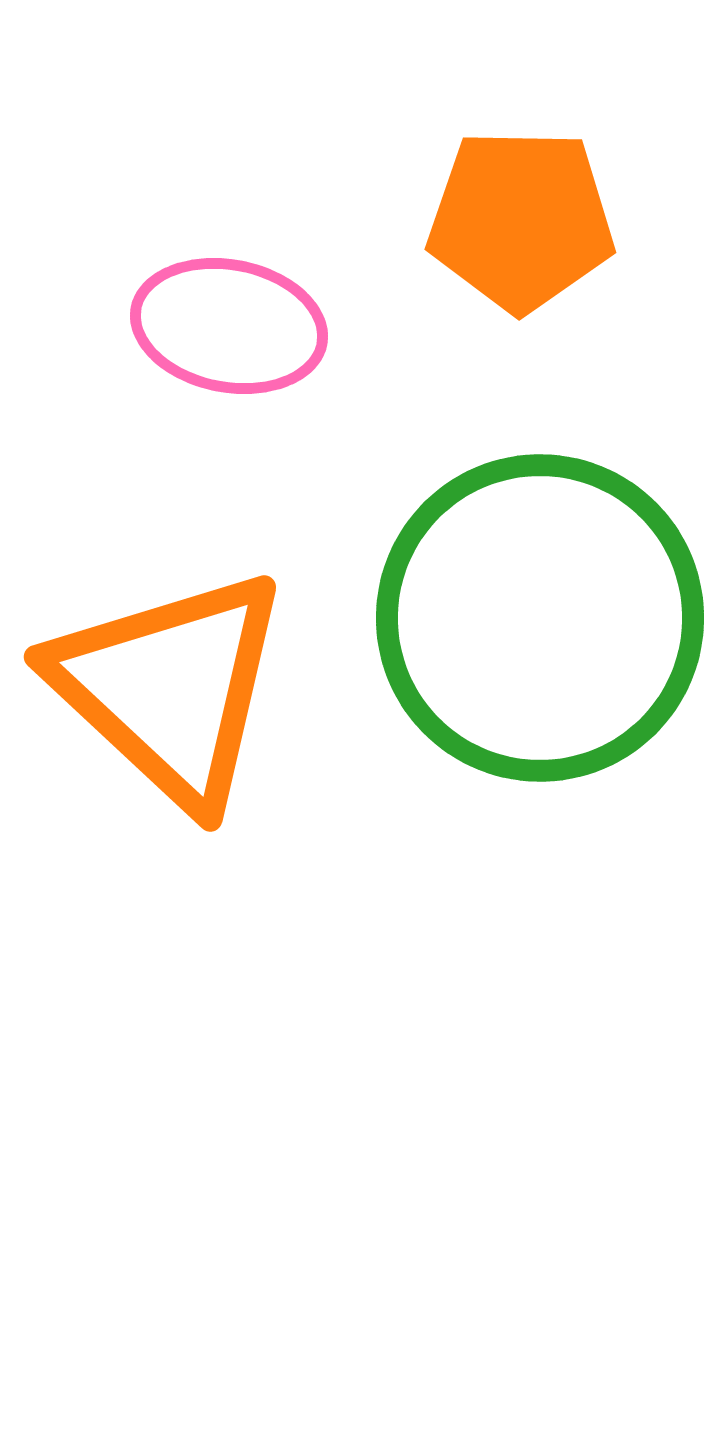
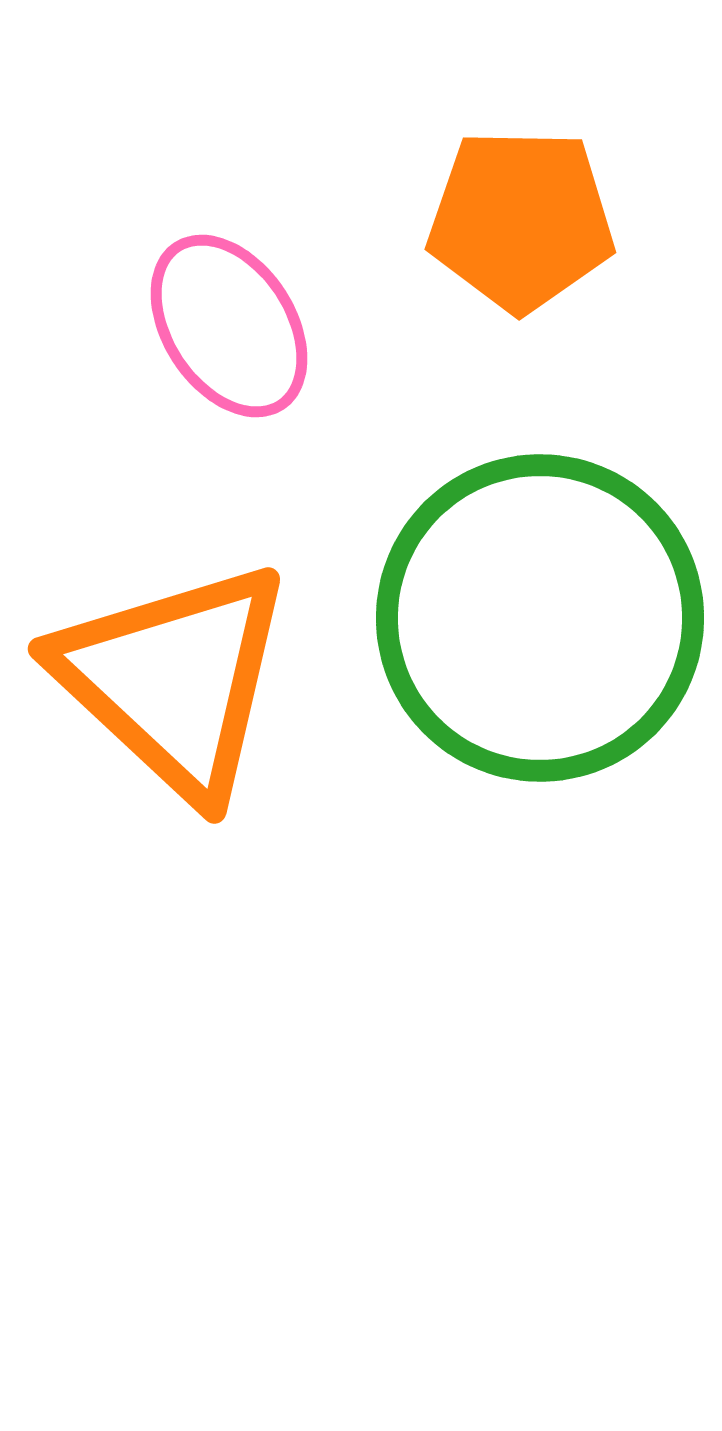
pink ellipse: rotated 46 degrees clockwise
orange triangle: moved 4 px right, 8 px up
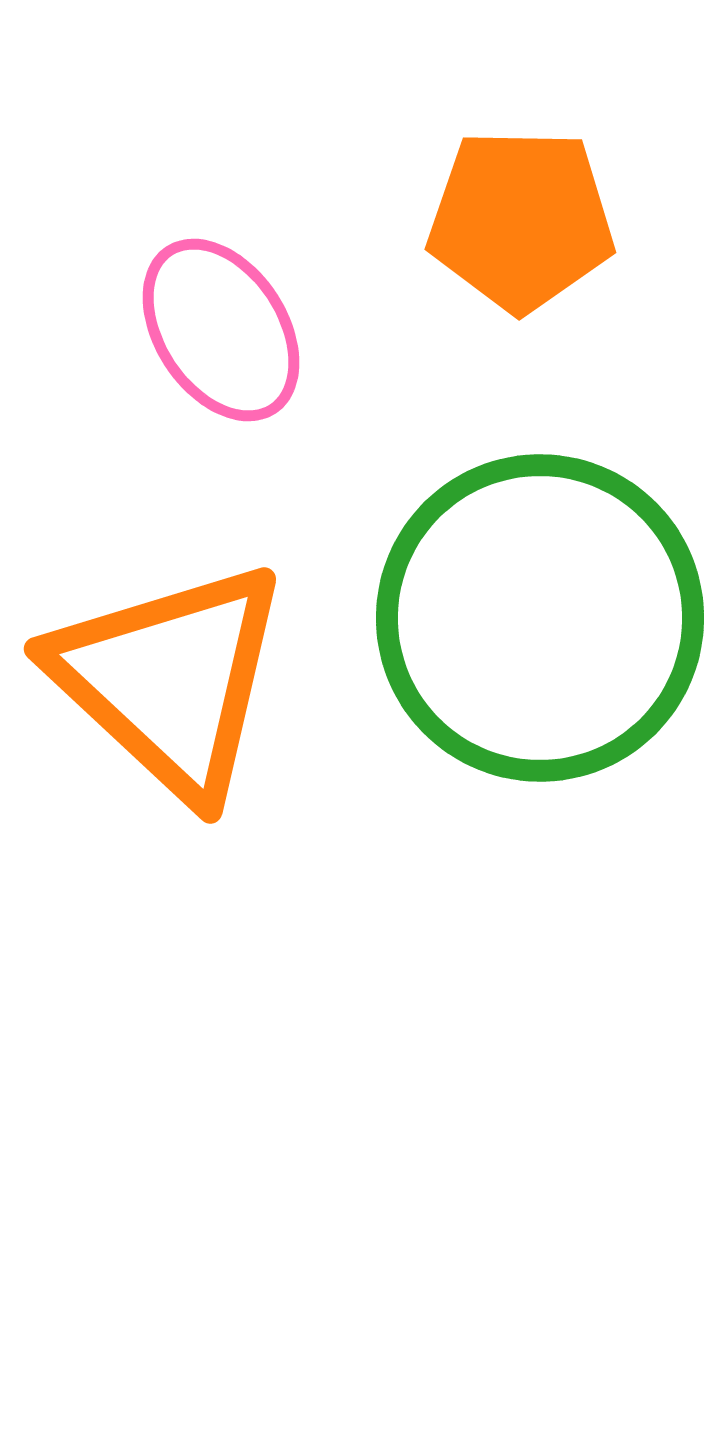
pink ellipse: moved 8 px left, 4 px down
orange triangle: moved 4 px left
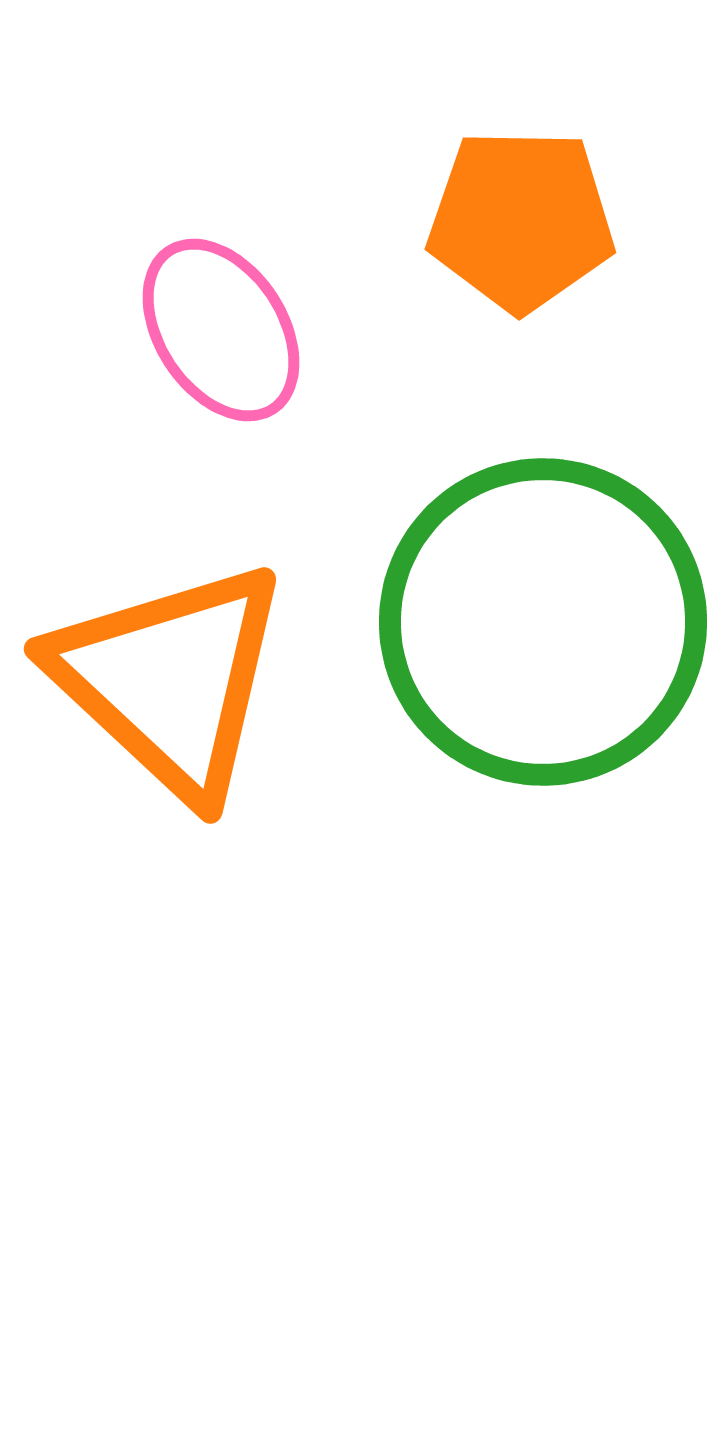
green circle: moved 3 px right, 4 px down
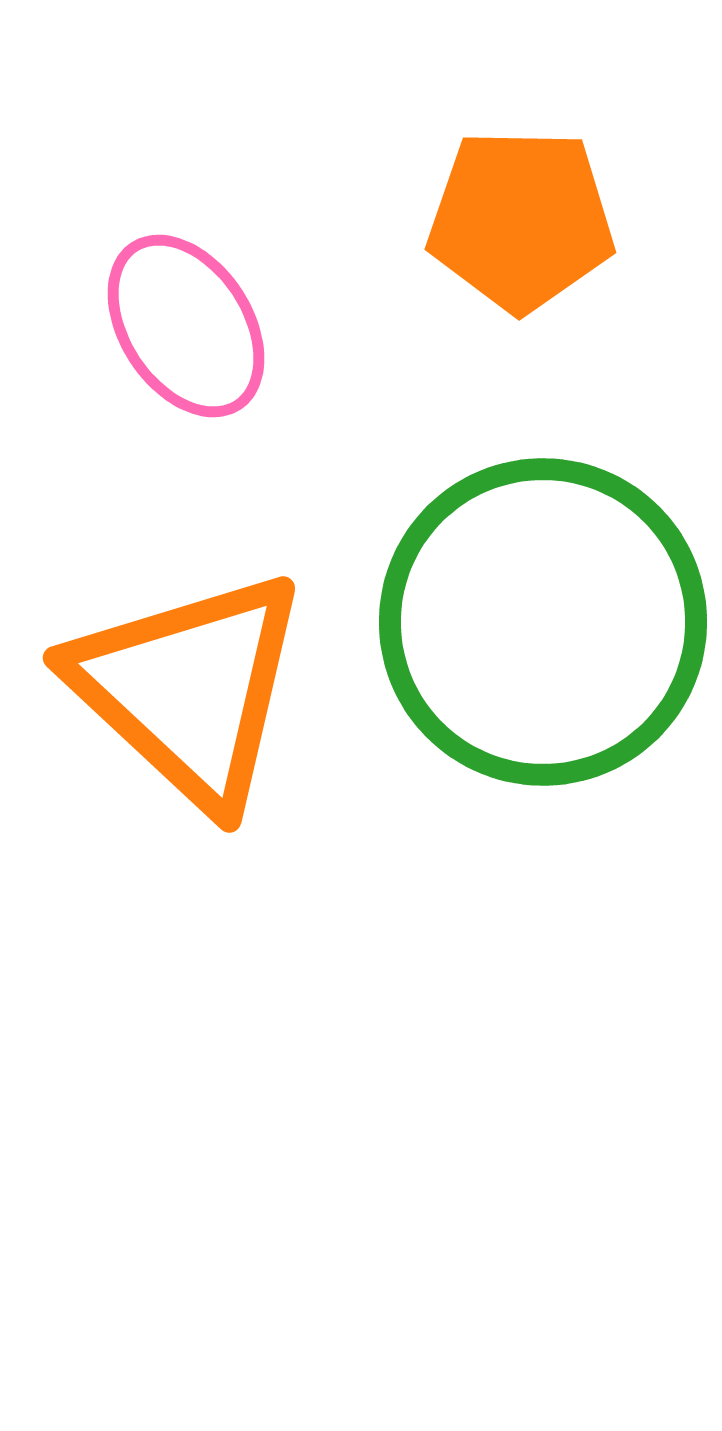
pink ellipse: moved 35 px left, 4 px up
orange triangle: moved 19 px right, 9 px down
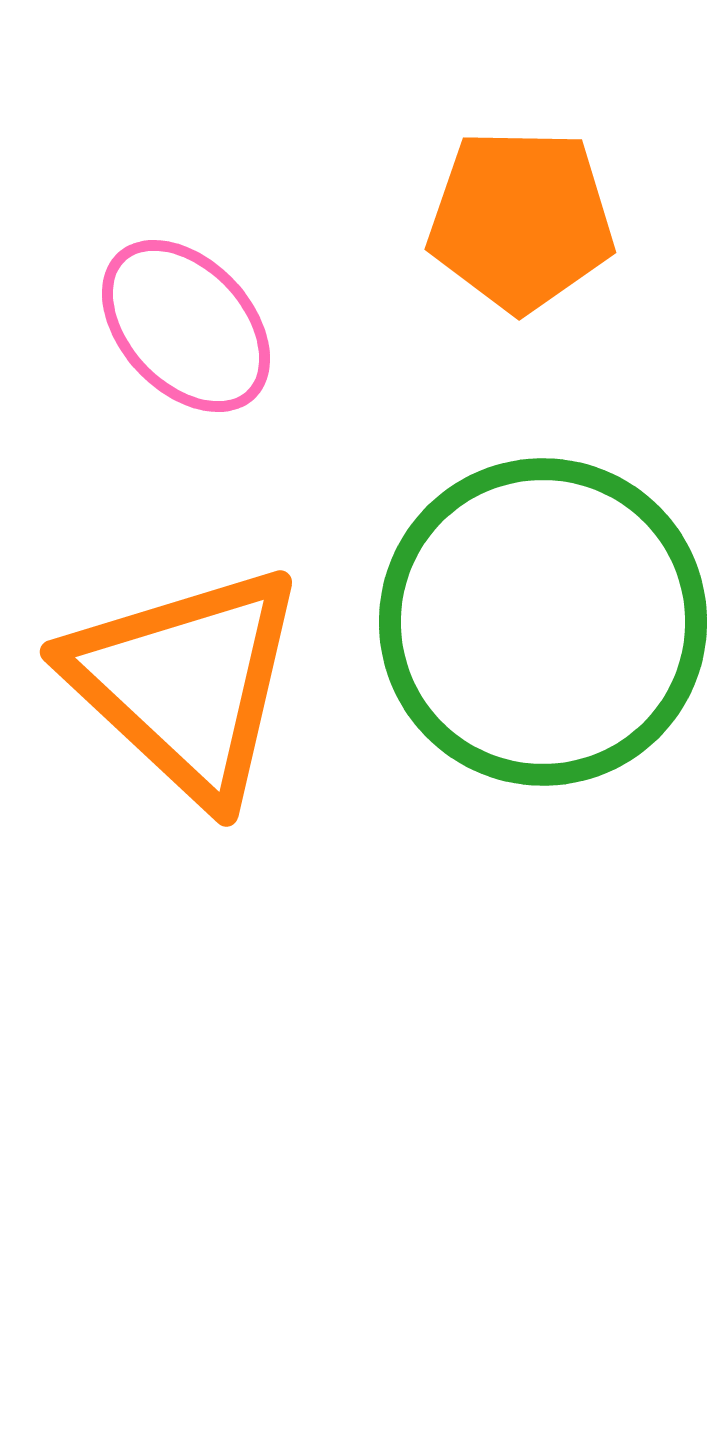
pink ellipse: rotated 10 degrees counterclockwise
orange triangle: moved 3 px left, 6 px up
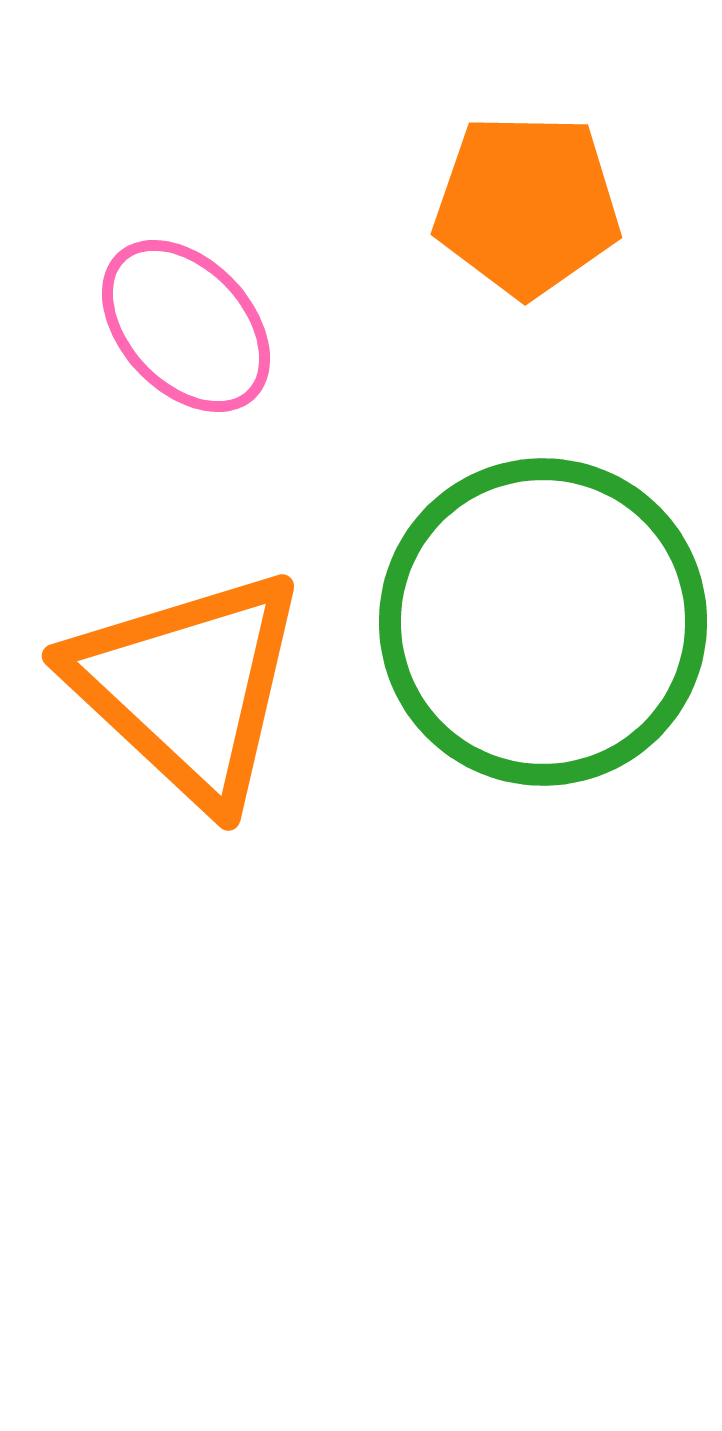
orange pentagon: moved 6 px right, 15 px up
orange triangle: moved 2 px right, 4 px down
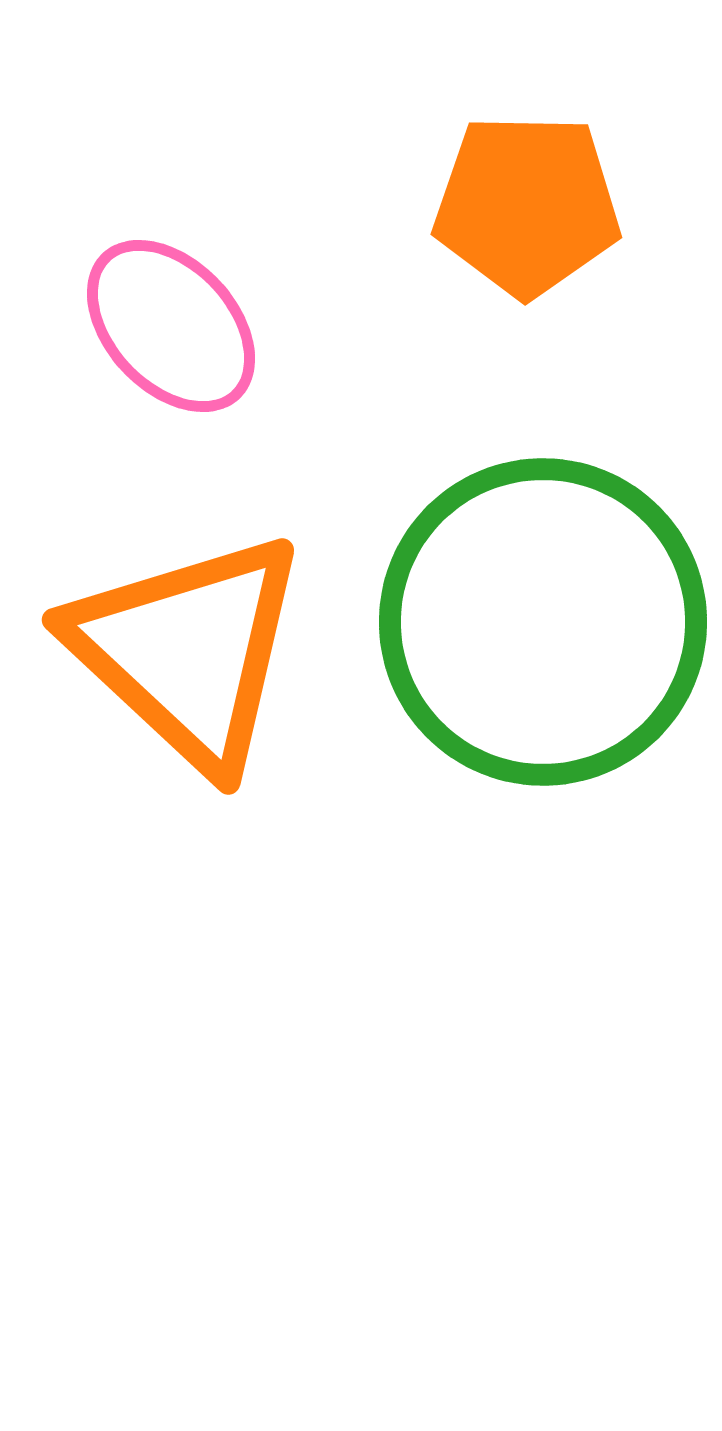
pink ellipse: moved 15 px left
orange triangle: moved 36 px up
